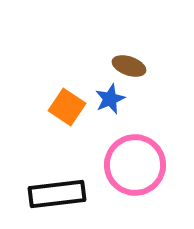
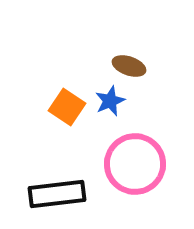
blue star: moved 2 px down
pink circle: moved 1 px up
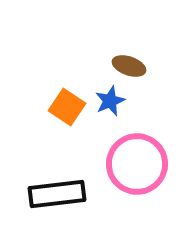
pink circle: moved 2 px right
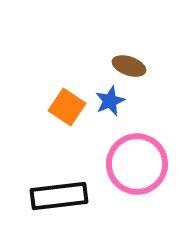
black rectangle: moved 2 px right, 2 px down
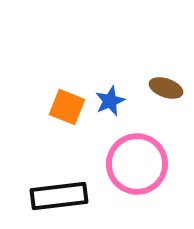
brown ellipse: moved 37 px right, 22 px down
orange square: rotated 12 degrees counterclockwise
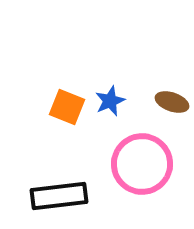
brown ellipse: moved 6 px right, 14 px down
pink circle: moved 5 px right
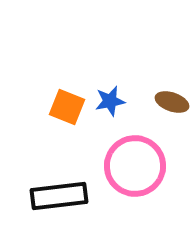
blue star: rotated 12 degrees clockwise
pink circle: moved 7 px left, 2 px down
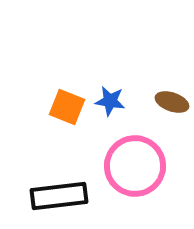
blue star: rotated 20 degrees clockwise
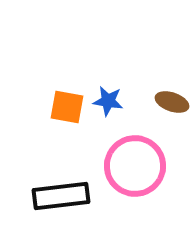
blue star: moved 2 px left
orange square: rotated 12 degrees counterclockwise
black rectangle: moved 2 px right
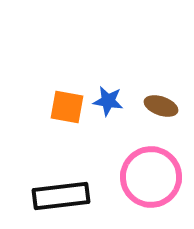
brown ellipse: moved 11 px left, 4 px down
pink circle: moved 16 px right, 11 px down
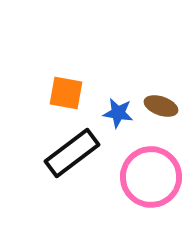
blue star: moved 10 px right, 12 px down
orange square: moved 1 px left, 14 px up
black rectangle: moved 11 px right, 43 px up; rotated 30 degrees counterclockwise
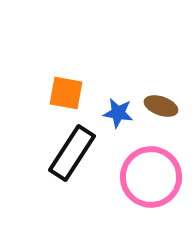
black rectangle: rotated 20 degrees counterclockwise
